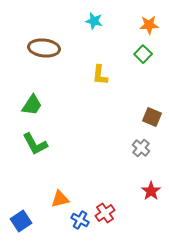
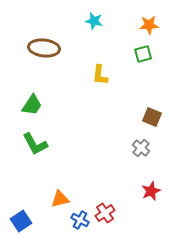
green square: rotated 30 degrees clockwise
red star: rotated 12 degrees clockwise
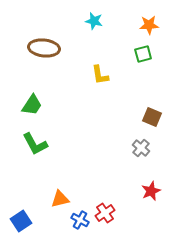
yellow L-shape: rotated 15 degrees counterclockwise
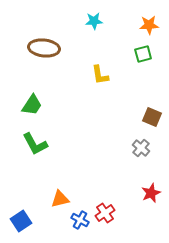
cyan star: rotated 18 degrees counterclockwise
red star: moved 2 px down
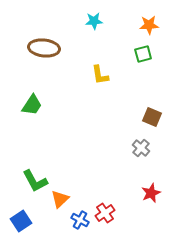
green L-shape: moved 37 px down
orange triangle: rotated 30 degrees counterclockwise
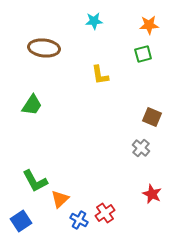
red star: moved 1 px right, 1 px down; rotated 24 degrees counterclockwise
blue cross: moved 1 px left
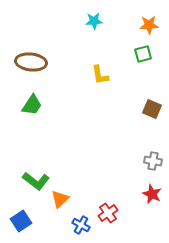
brown ellipse: moved 13 px left, 14 px down
brown square: moved 8 px up
gray cross: moved 12 px right, 13 px down; rotated 30 degrees counterclockwise
green L-shape: moved 1 px right; rotated 24 degrees counterclockwise
red cross: moved 3 px right
blue cross: moved 2 px right, 5 px down
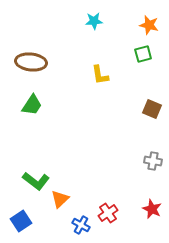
orange star: rotated 18 degrees clockwise
red star: moved 15 px down
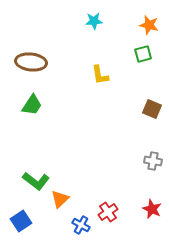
red cross: moved 1 px up
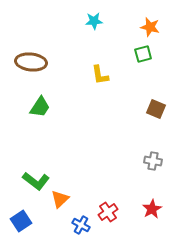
orange star: moved 1 px right, 2 px down
green trapezoid: moved 8 px right, 2 px down
brown square: moved 4 px right
red star: rotated 18 degrees clockwise
